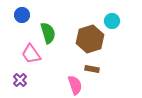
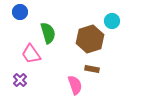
blue circle: moved 2 px left, 3 px up
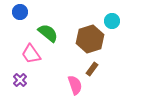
green semicircle: rotated 35 degrees counterclockwise
brown rectangle: rotated 64 degrees counterclockwise
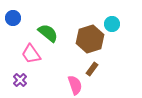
blue circle: moved 7 px left, 6 px down
cyan circle: moved 3 px down
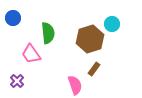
green semicircle: rotated 45 degrees clockwise
brown rectangle: moved 2 px right
purple cross: moved 3 px left, 1 px down
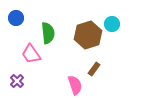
blue circle: moved 3 px right
brown hexagon: moved 2 px left, 4 px up
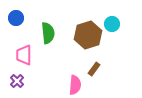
pink trapezoid: moved 7 px left, 1 px down; rotated 35 degrees clockwise
pink semicircle: rotated 24 degrees clockwise
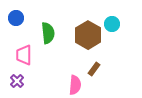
brown hexagon: rotated 12 degrees counterclockwise
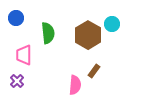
brown rectangle: moved 2 px down
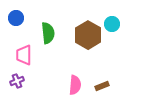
brown rectangle: moved 8 px right, 15 px down; rotated 32 degrees clockwise
purple cross: rotated 24 degrees clockwise
